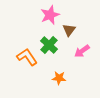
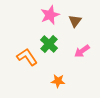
brown triangle: moved 6 px right, 9 px up
green cross: moved 1 px up
orange star: moved 1 px left, 3 px down
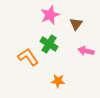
brown triangle: moved 1 px right, 3 px down
green cross: rotated 12 degrees counterclockwise
pink arrow: moved 4 px right; rotated 49 degrees clockwise
orange L-shape: moved 1 px right
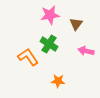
pink star: rotated 12 degrees clockwise
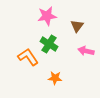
pink star: moved 3 px left, 1 px down
brown triangle: moved 1 px right, 2 px down
orange star: moved 3 px left, 3 px up
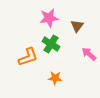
pink star: moved 2 px right, 2 px down
green cross: moved 2 px right
pink arrow: moved 3 px right, 3 px down; rotated 28 degrees clockwise
orange L-shape: rotated 105 degrees clockwise
